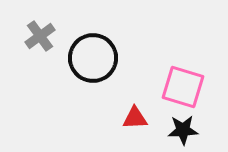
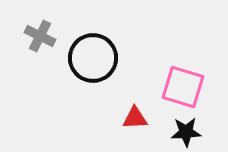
gray cross: rotated 28 degrees counterclockwise
black star: moved 3 px right, 2 px down
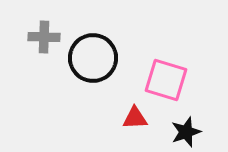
gray cross: moved 4 px right, 1 px down; rotated 24 degrees counterclockwise
pink square: moved 17 px left, 7 px up
black star: rotated 16 degrees counterclockwise
